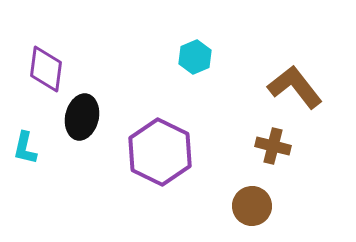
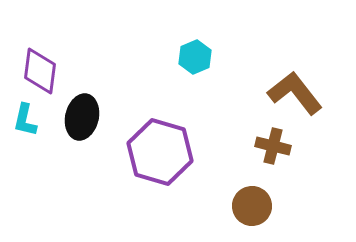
purple diamond: moved 6 px left, 2 px down
brown L-shape: moved 6 px down
cyan L-shape: moved 28 px up
purple hexagon: rotated 10 degrees counterclockwise
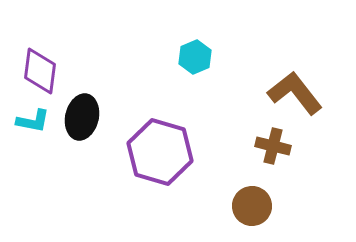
cyan L-shape: moved 8 px right, 1 px down; rotated 92 degrees counterclockwise
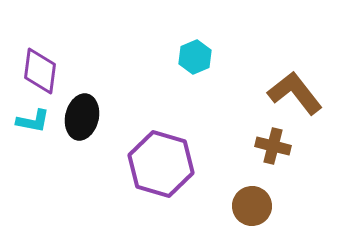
purple hexagon: moved 1 px right, 12 px down
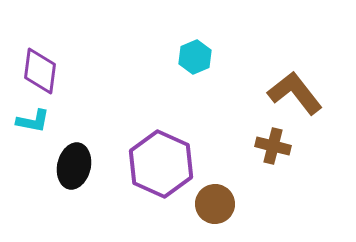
black ellipse: moved 8 px left, 49 px down
purple hexagon: rotated 8 degrees clockwise
brown circle: moved 37 px left, 2 px up
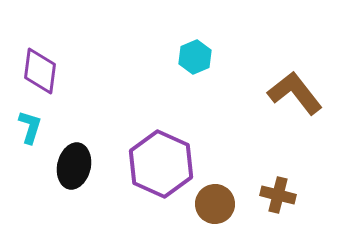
cyan L-shape: moved 3 px left, 6 px down; rotated 84 degrees counterclockwise
brown cross: moved 5 px right, 49 px down
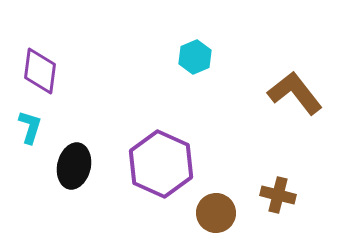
brown circle: moved 1 px right, 9 px down
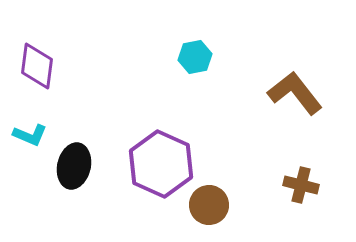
cyan hexagon: rotated 12 degrees clockwise
purple diamond: moved 3 px left, 5 px up
cyan L-shape: moved 8 px down; rotated 96 degrees clockwise
brown cross: moved 23 px right, 10 px up
brown circle: moved 7 px left, 8 px up
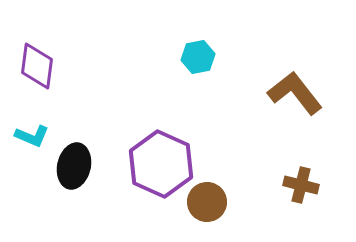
cyan hexagon: moved 3 px right
cyan L-shape: moved 2 px right, 1 px down
brown circle: moved 2 px left, 3 px up
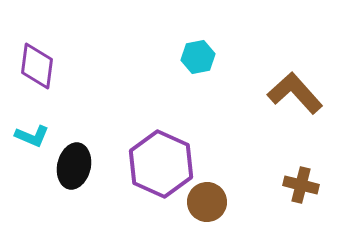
brown L-shape: rotated 4 degrees counterclockwise
